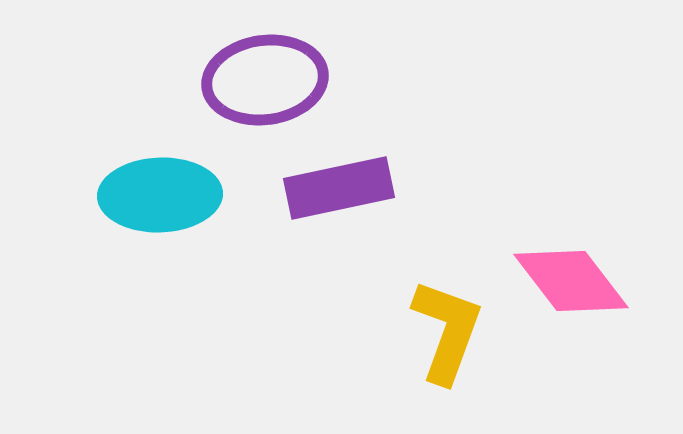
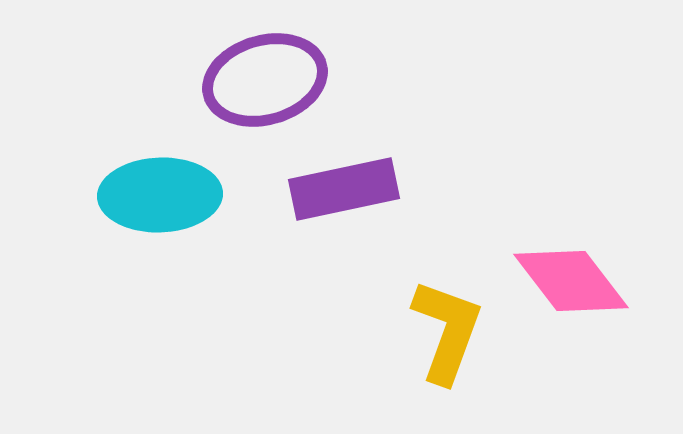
purple ellipse: rotated 8 degrees counterclockwise
purple rectangle: moved 5 px right, 1 px down
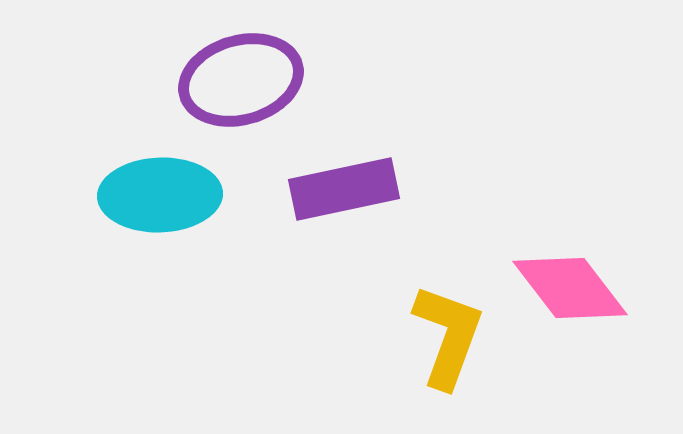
purple ellipse: moved 24 px left
pink diamond: moved 1 px left, 7 px down
yellow L-shape: moved 1 px right, 5 px down
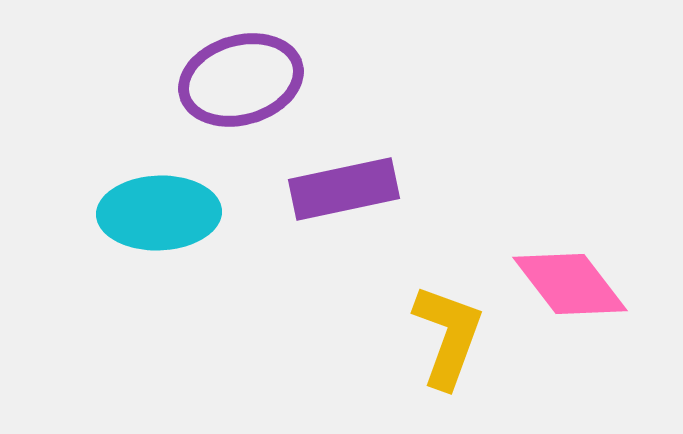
cyan ellipse: moved 1 px left, 18 px down
pink diamond: moved 4 px up
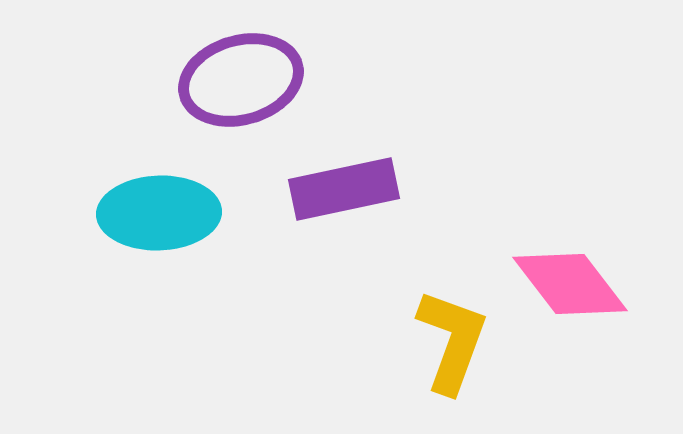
yellow L-shape: moved 4 px right, 5 px down
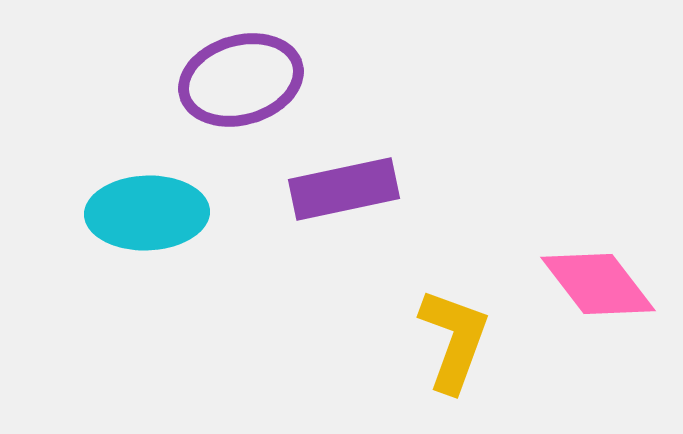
cyan ellipse: moved 12 px left
pink diamond: moved 28 px right
yellow L-shape: moved 2 px right, 1 px up
